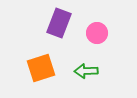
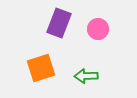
pink circle: moved 1 px right, 4 px up
green arrow: moved 5 px down
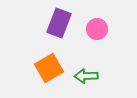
pink circle: moved 1 px left
orange square: moved 8 px right; rotated 12 degrees counterclockwise
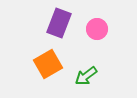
orange square: moved 1 px left, 4 px up
green arrow: rotated 35 degrees counterclockwise
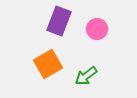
purple rectangle: moved 2 px up
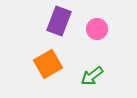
green arrow: moved 6 px right
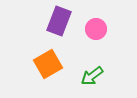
pink circle: moved 1 px left
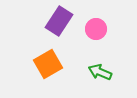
purple rectangle: rotated 12 degrees clockwise
green arrow: moved 8 px right, 4 px up; rotated 60 degrees clockwise
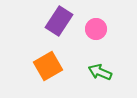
orange square: moved 2 px down
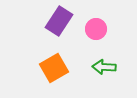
orange square: moved 6 px right, 2 px down
green arrow: moved 4 px right, 5 px up; rotated 20 degrees counterclockwise
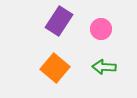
pink circle: moved 5 px right
orange square: moved 1 px right; rotated 20 degrees counterclockwise
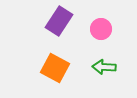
orange square: rotated 12 degrees counterclockwise
